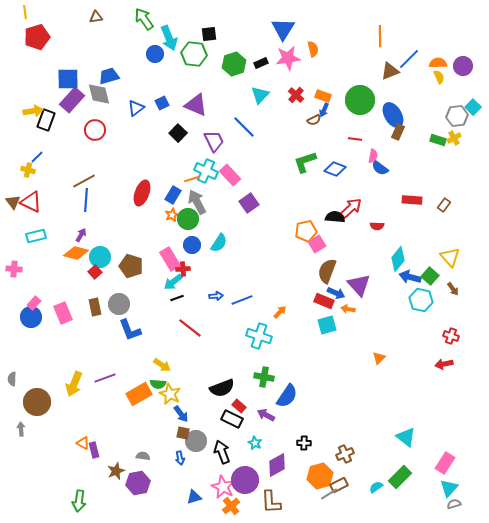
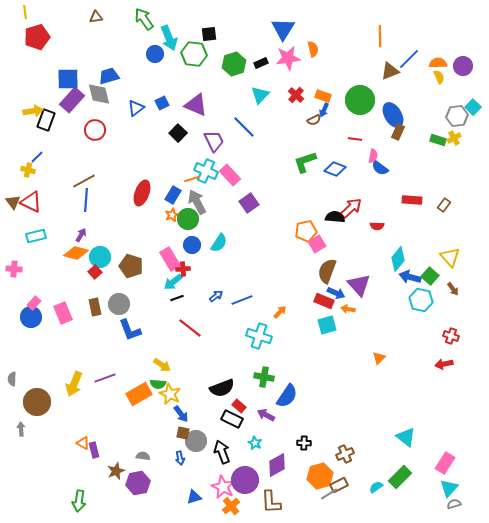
blue arrow at (216, 296): rotated 32 degrees counterclockwise
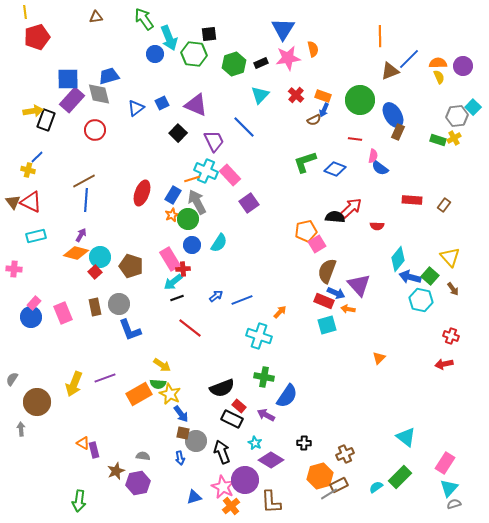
gray semicircle at (12, 379): rotated 32 degrees clockwise
purple diamond at (277, 465): moved 6 px left, 5 px up; rotated 60 degrees clockwise
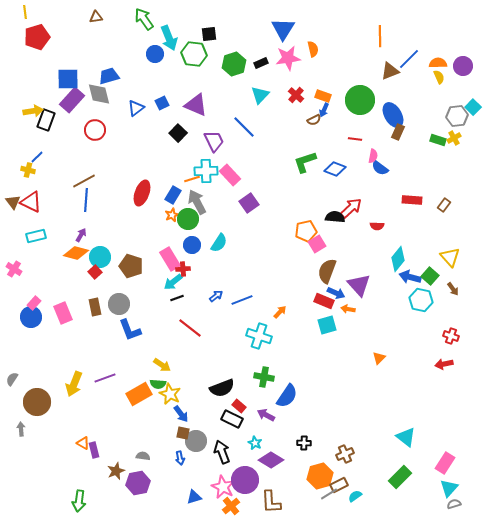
cyan cross at (206, 171): rotated 25 degrees counterclockwise
pink cross at (14, 269): rotated 28 degrees clockwise
cyan semicircle at (376, 487): moved 21 px left, 9 px down
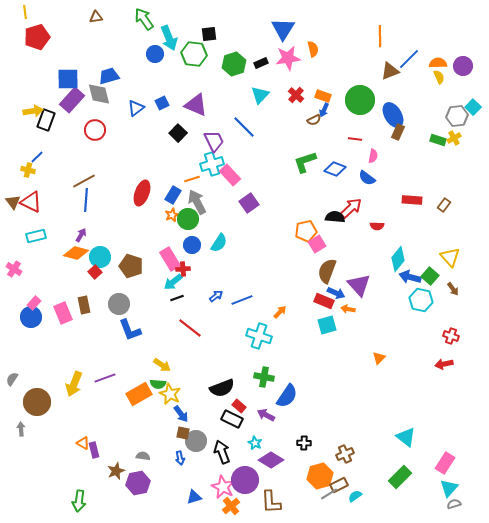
blue semicircle at (380, 168): moved 13 px left, 10 px down
cyan cross at (206, 171): moved 6 px right, 7 px up; rotated 15 degrees counterclockwise
brown rectangle at (95, 307): moved 11 px left, 2 px up
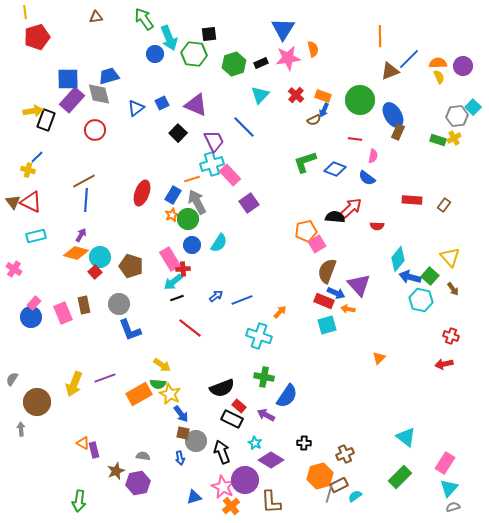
gray line at (329, 494): rotated 42 degrees counterclockwise
gray semicircle at (454, 504): moved 1 px left, 3 px down
